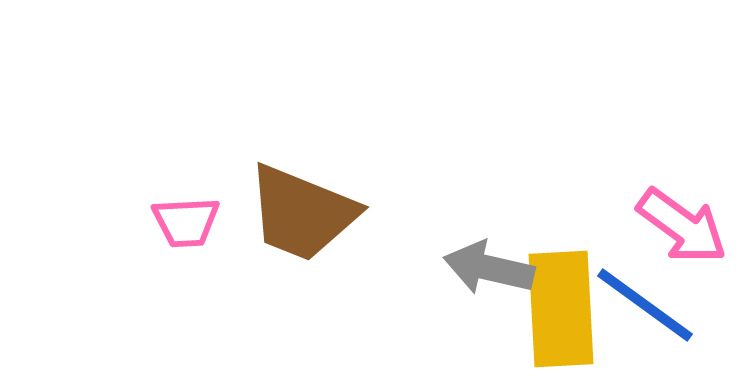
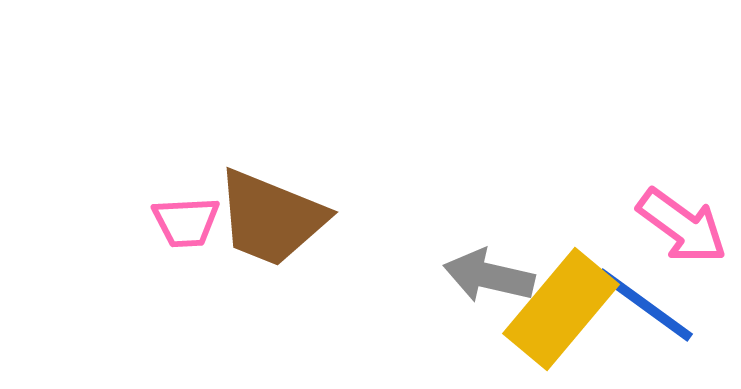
brown trapezoid: moved 31 px left, 5 px down
gray arrow: moved 8 px down
yellow rectangle: rotated 43 degrees clockwise
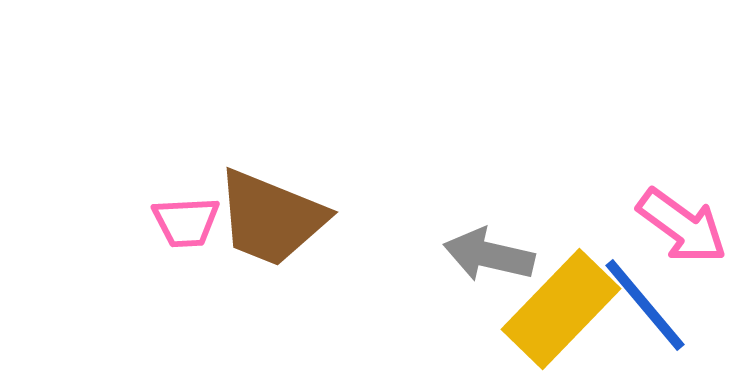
gray arrow: moved 21 px up
blue line: rotated 14 degrees clockwise
yellow rectangle: rotated 4 degrees clockwise
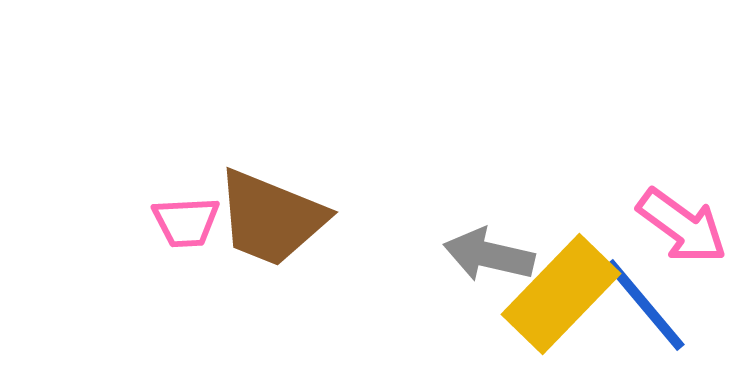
yellow rectangle: moved 15 px up
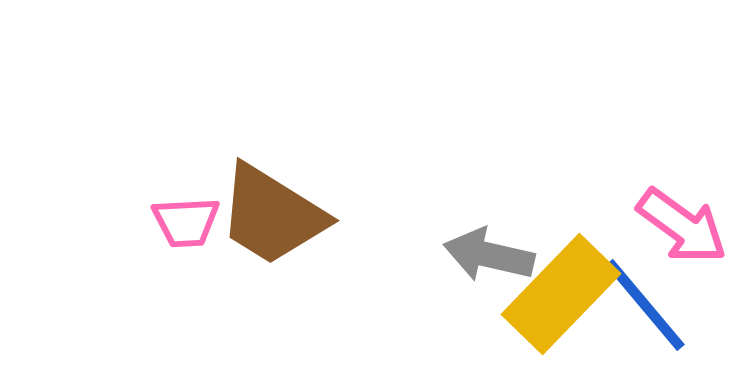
brown trapezoid: moved 1 px right, 3 px up; rotated 10 degrees clockwise
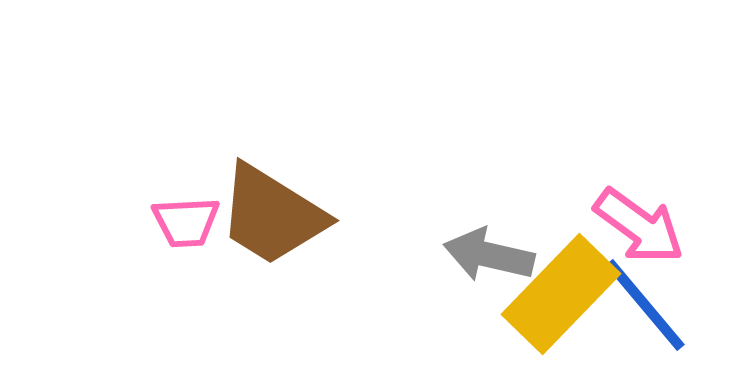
pink arrow: moved 43 px left
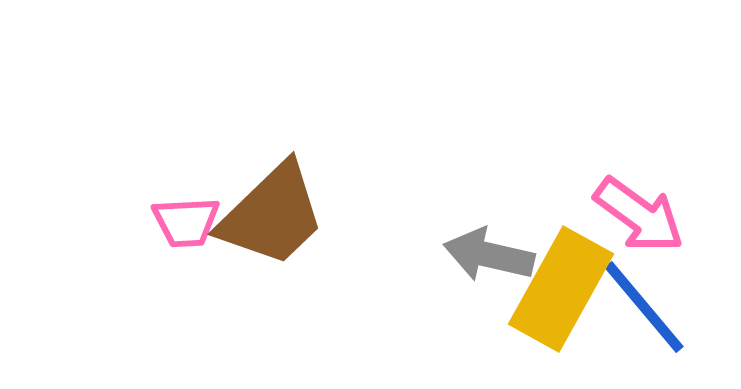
brown trapezoid: rotated 76 degrees counterclockwise
pink arrow: moved 11 px up
yellow rectangle: moved 5 px up; rotated 15 degrees counterclockwise
blue line: moved 1 px left, 2 px down
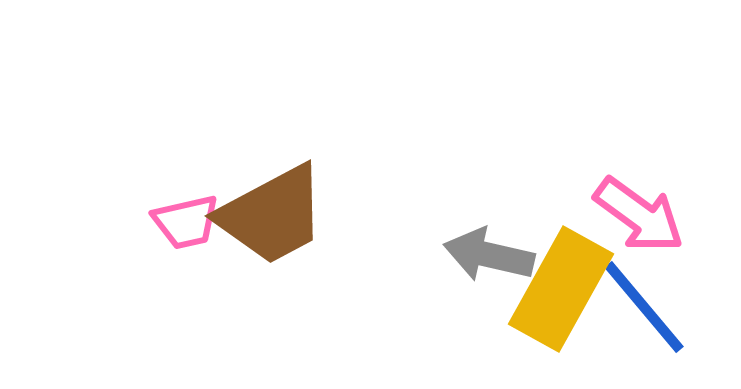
brown trapezoid: rotated 16 degrees clockwise
pink trapezoid: rotated 10 degrees counterclockwise
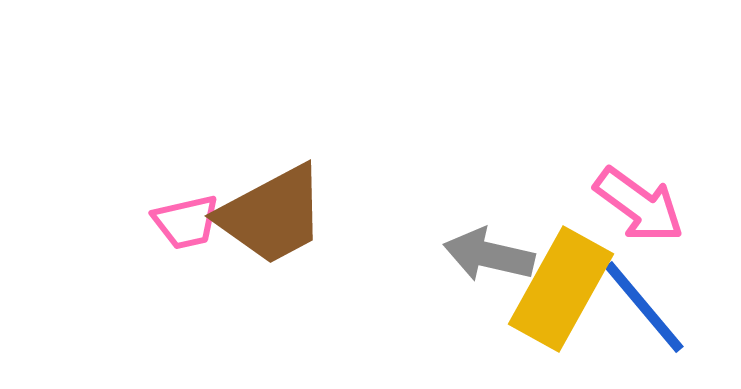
pink arrow: moved 10 px up
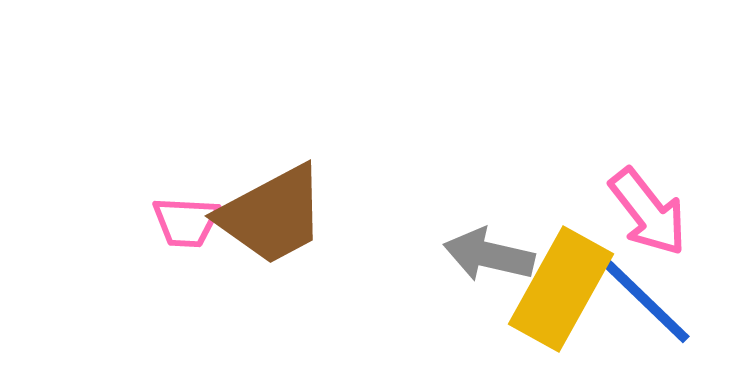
pink arrow: moved 9 px right, 7 px down; rotated 16 degrees clockwise
pink trapezoid: rotated 16 degrees clockwise
blue line: moved 2 px right, 6 px up; rotated 6 degrees counterclockwise
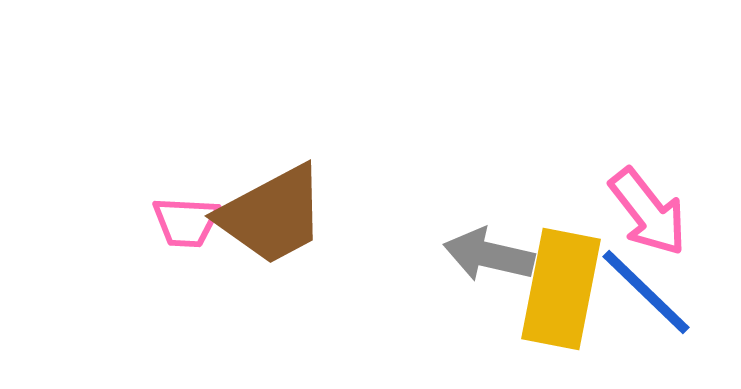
yellow rectangle: rotated 18 degrees counterclockwise
blue line: moved 9 px up
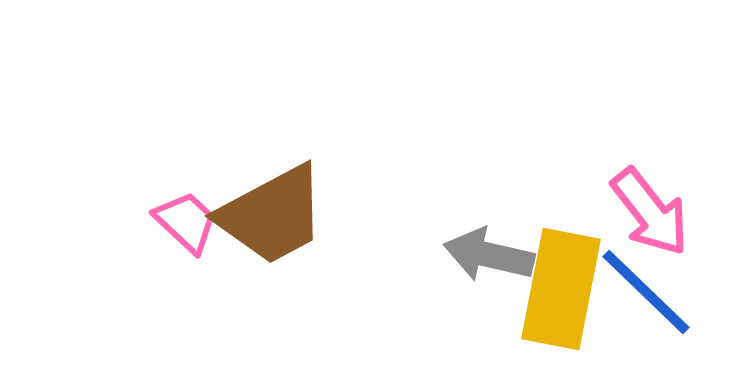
pink arrow: moved 2 px right
pink trapezoid: rotated 140 degrees counterclockwise
